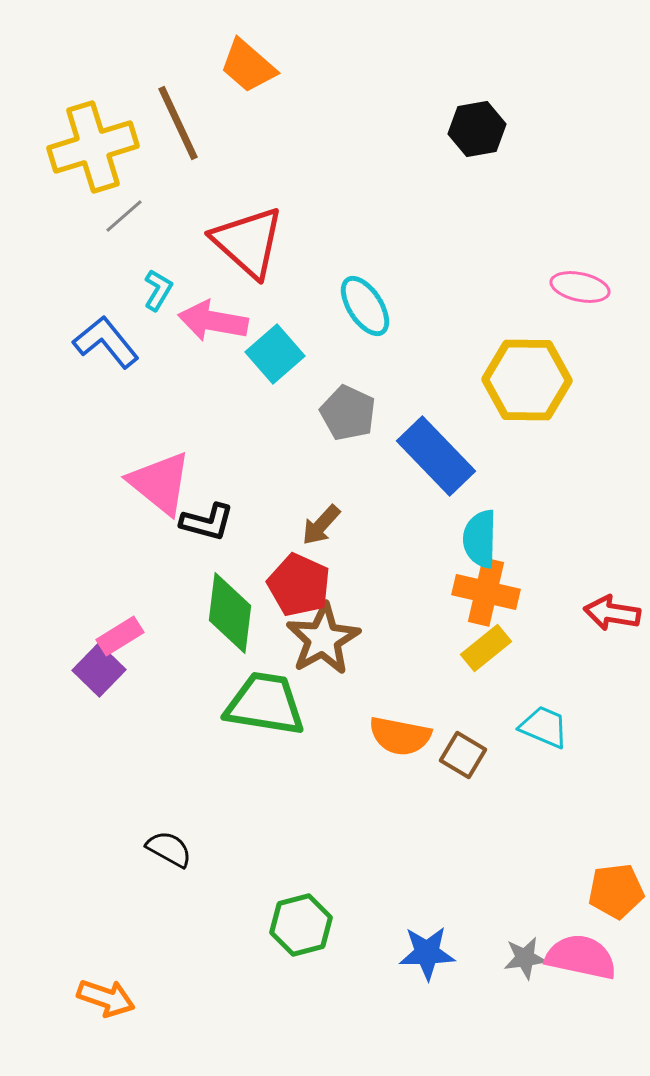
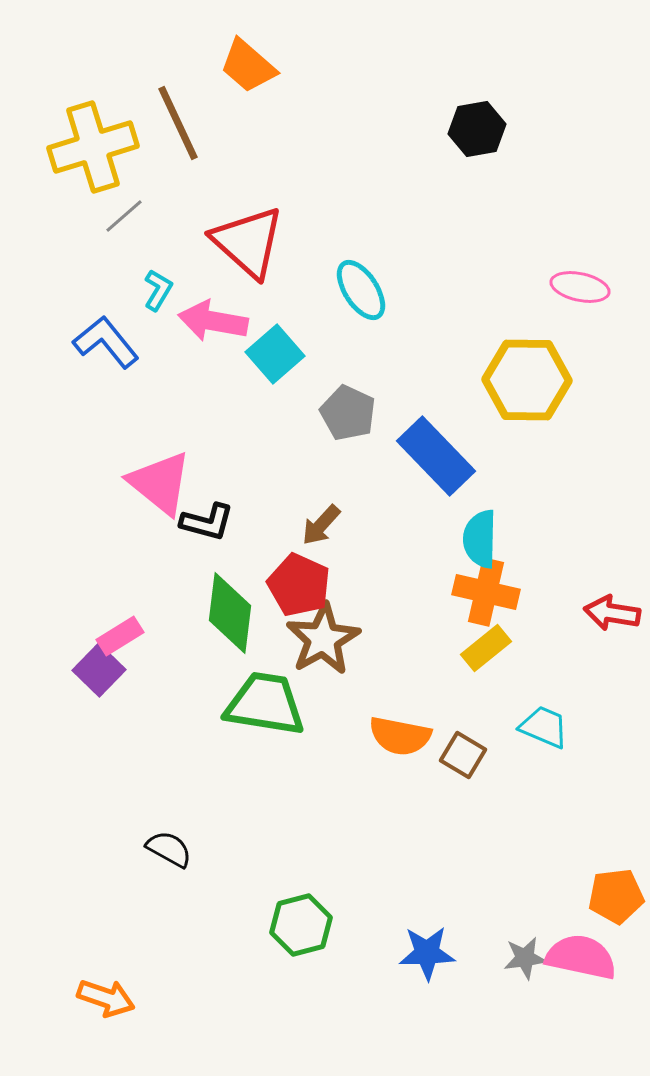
cyan ellipse: moved 4 px left, 16 px up
orange pentagon: moved 5 px down
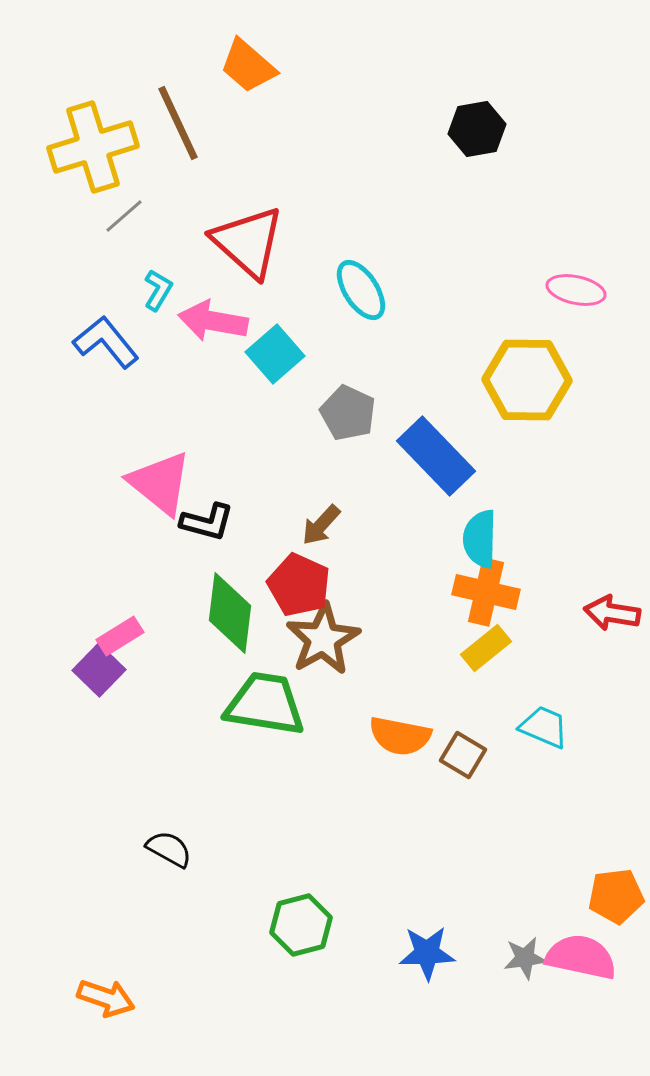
pink ellipse: moved 4 px left, 3 px down
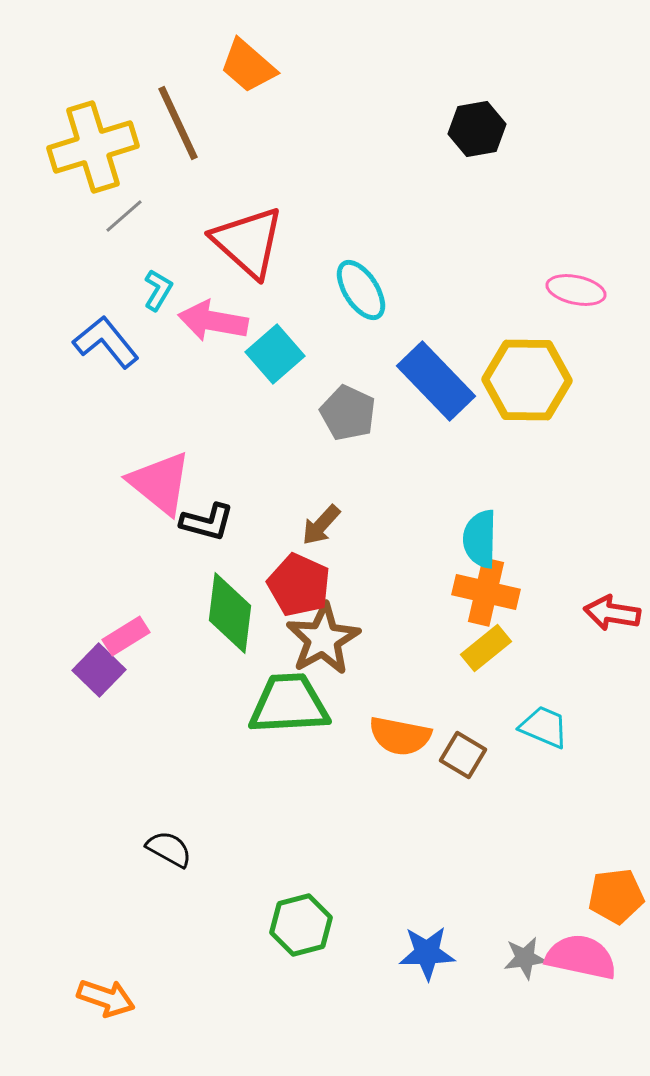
blue rectangle: moved 75 px up
pink rectangle: moved 6 px right
green trapezoid: moved 24 px right; rotated 12 degrees counterclockwise
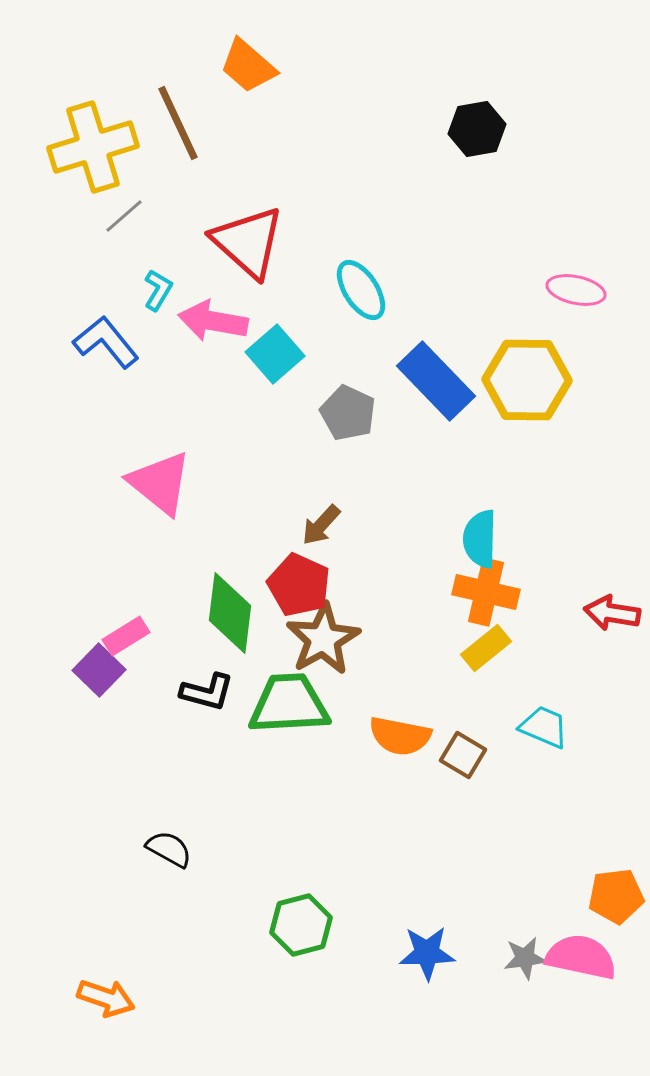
black L-shape: moved 170 px down
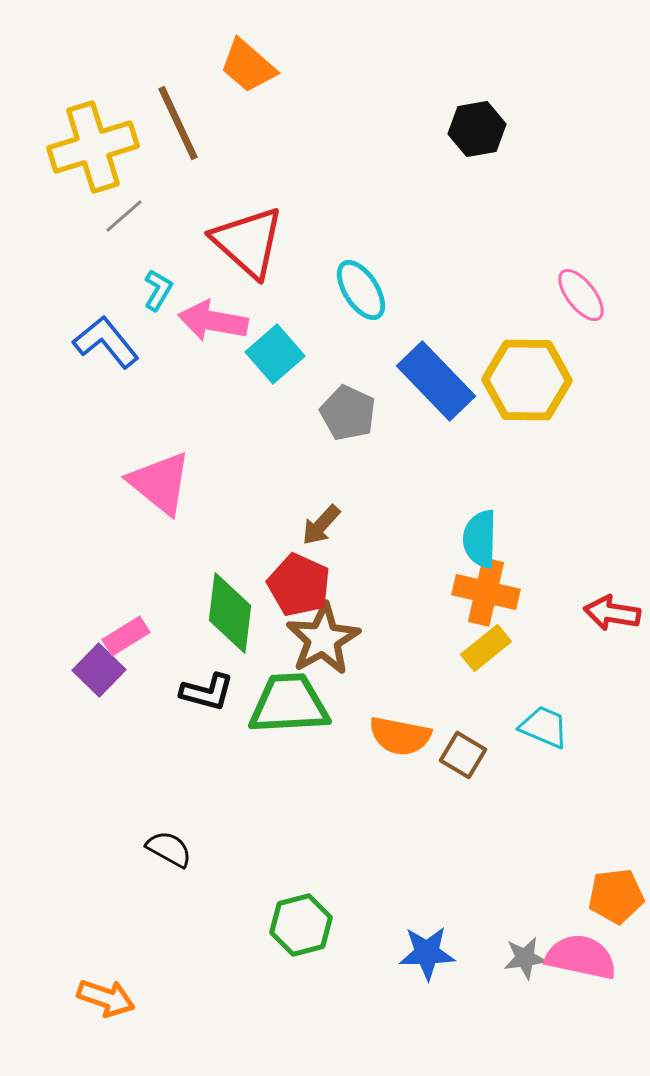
pink ellipse: moved 5 px right, 5 px down; rotated 40 degrees clockwise
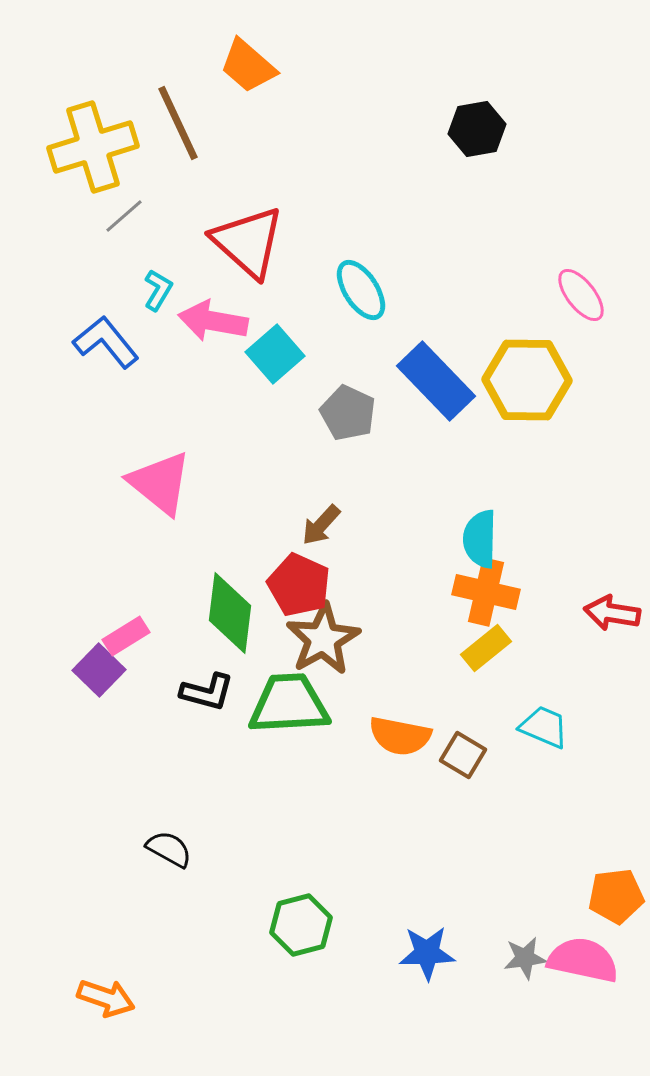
pink semicircle: moved 2 px right, 3 px down
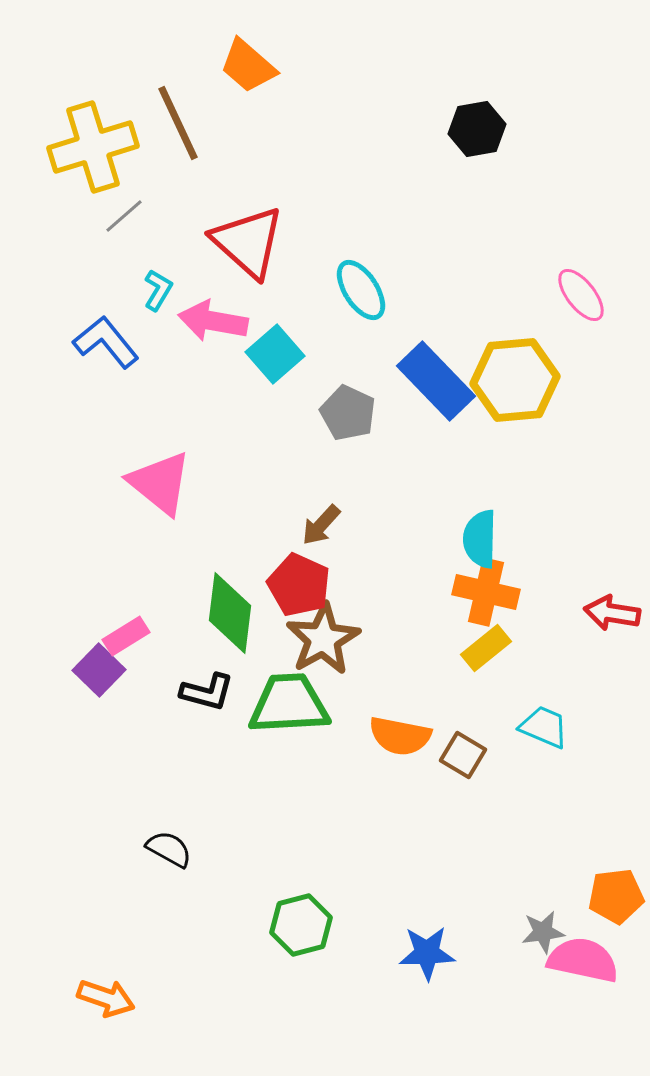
yellow hexagon: moved 12 px left; rotated 6 degrees counterclockwise
gray star: moved 18 px right, 26 px up
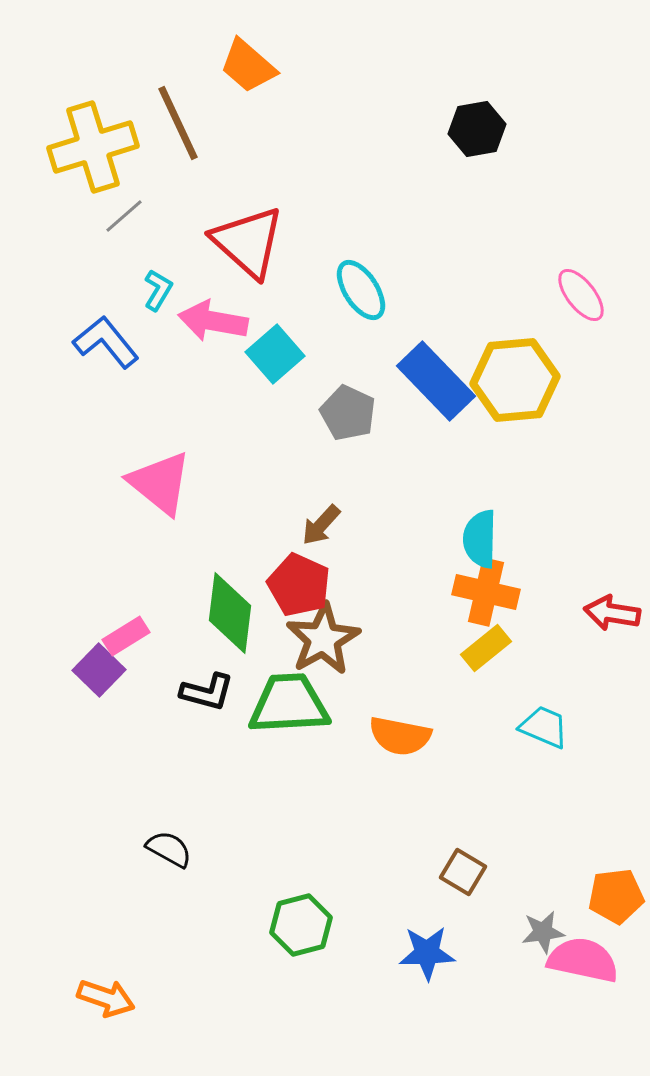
brown square: moved 117 px down
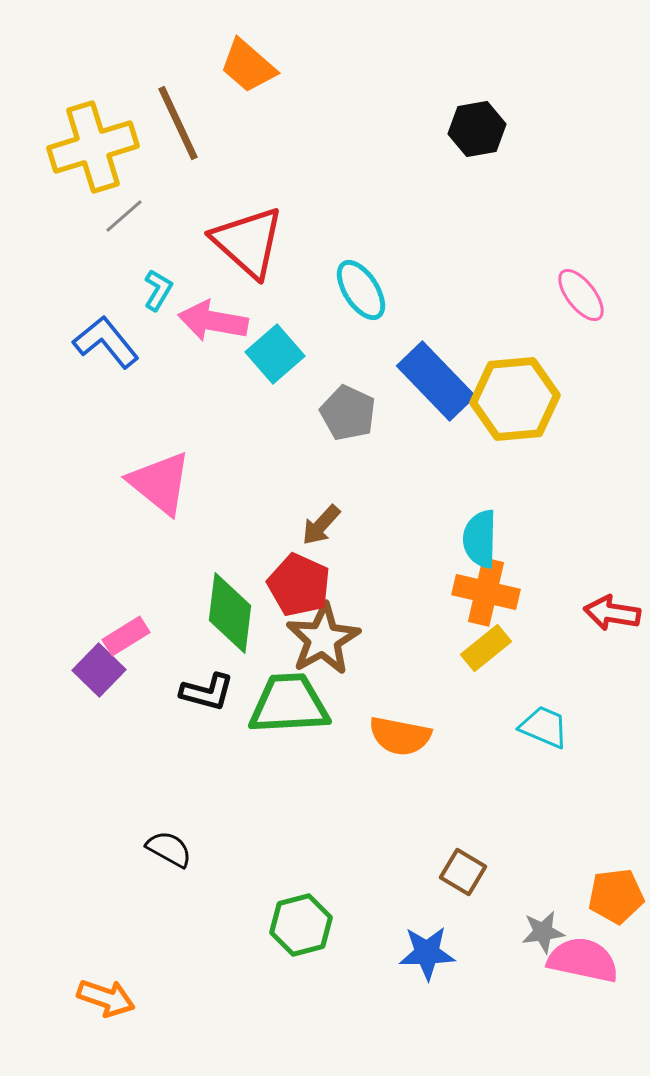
yellow hexagon: moved 19 px down
